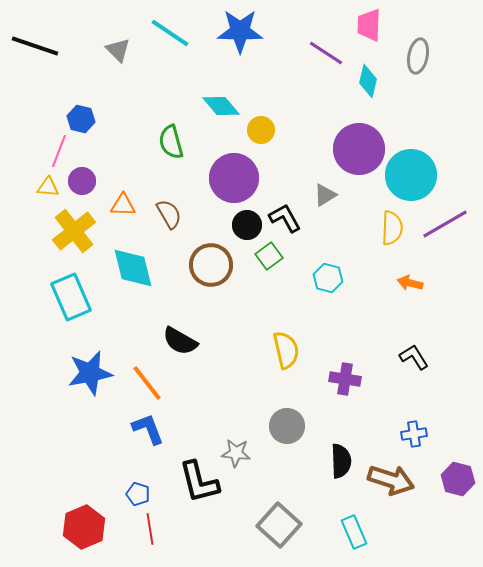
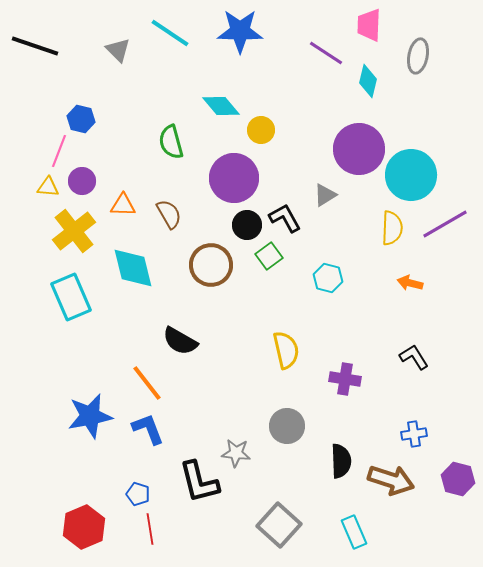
blue star at (90, 373): moved 43 px down
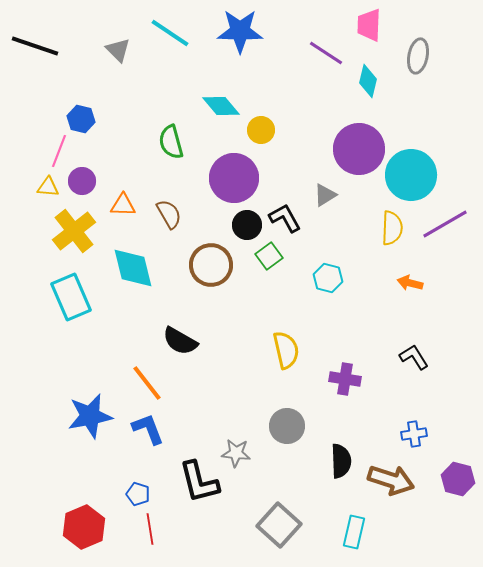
cyan rectangle at (354, 532): rotated 36 degrees clockwise
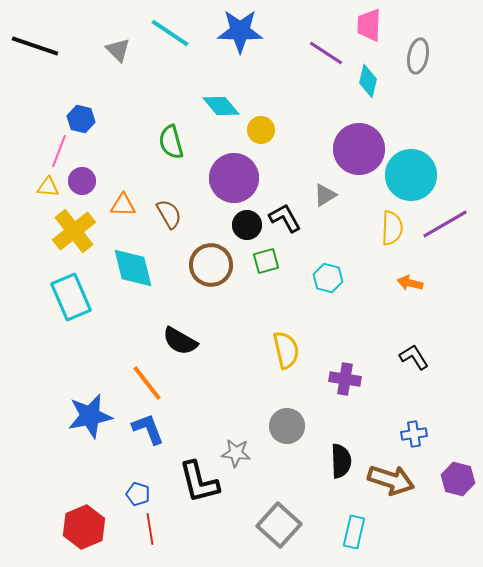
green square at (269, 256): moved 3 px left, 5 px down; rotated 20 degrees clockwise
